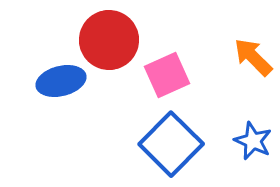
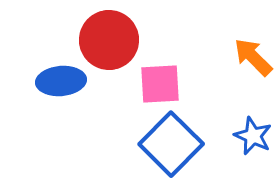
pink square: moved 7 px left, 9 px down; rotated 21 degrees clockwise
blue ellipse: rotated 9 degrees clockwise
blue star: moved 5 px up
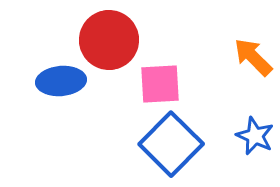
blue star: moved 2 px right
